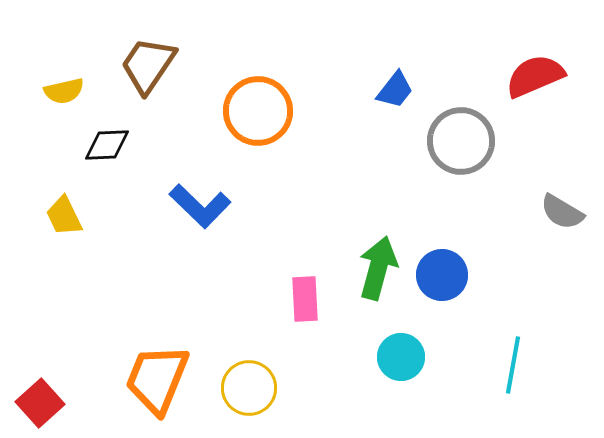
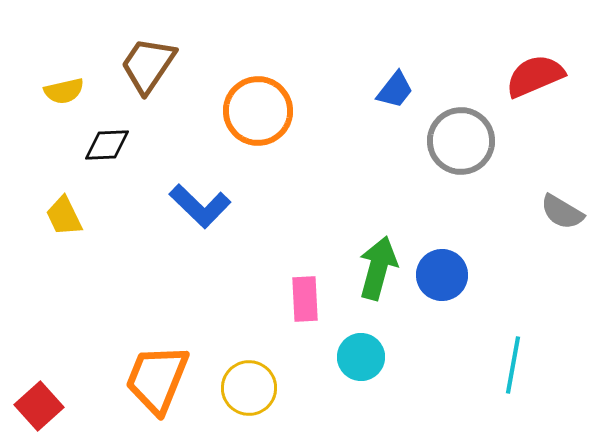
cyan circle: moved 40 px left
red square: moved 1 px left, 3 px down
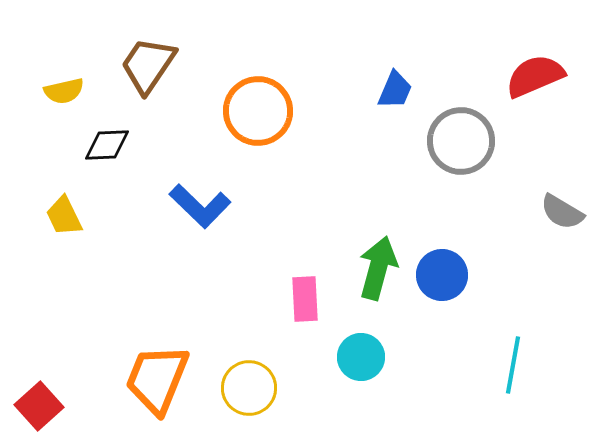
blue trapezoid: rotated 15 degrees counterclockwise
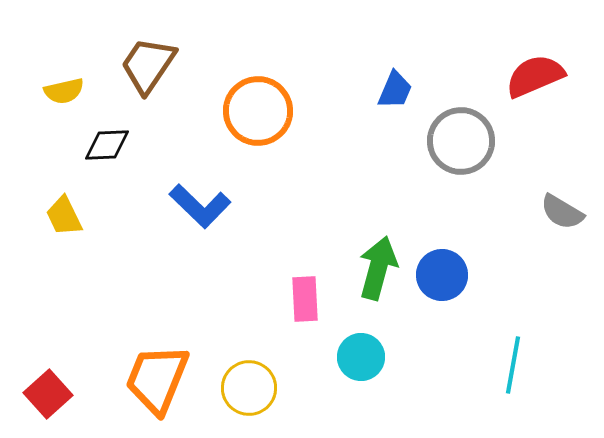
red square: moved 9 px right, 12 px up
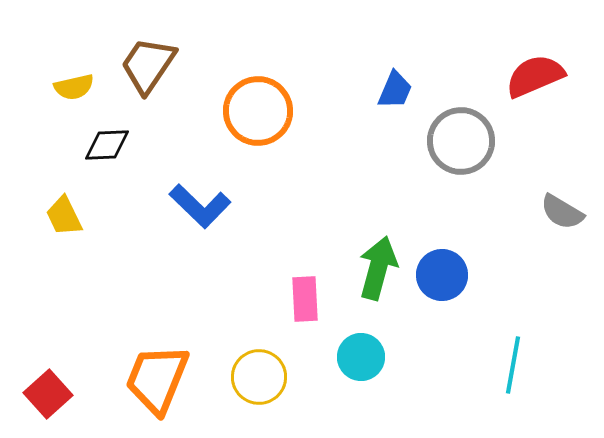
yellow semicircle: moved 10 px right, 4 px up
yellow circle: moved 10 px right, 11 px up
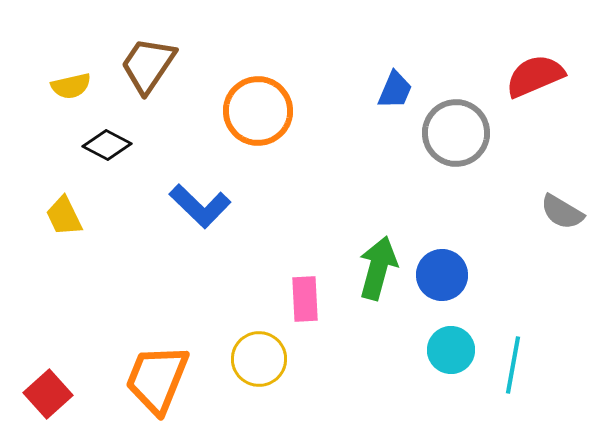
yellow semicircle: moved 3 px left, 1 px up
gray circle: moved 5 px left, 8 px up
black diamond: rotated 30 degrees clockwise
cyan circle: moved 90 px right, 7 px up
yellow circle: moved 18 px up
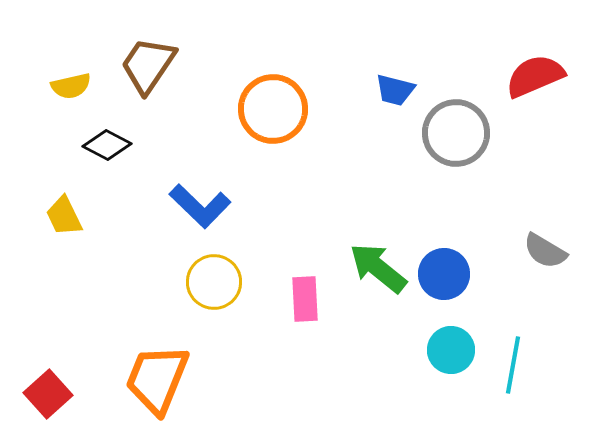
blue trapezoid: rotated 81 degrees clockwise
orange circle: moved 15 px right, 2 px up
gray semicircle: moved 17 px left, 39 px down
green arrow: rotated 66 degrees counterclockwise
blue circle: moved 2 px right, 1 px up
yellow circle: moved 45 px left, 77 px up
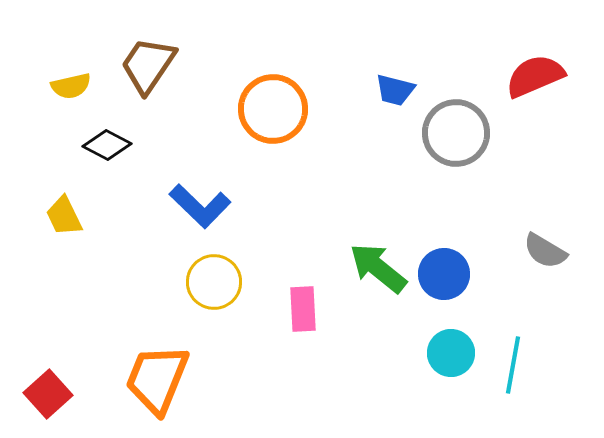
pink rectangle: moved 2 px left, 10 px down
cyan circle: moved 3 px down
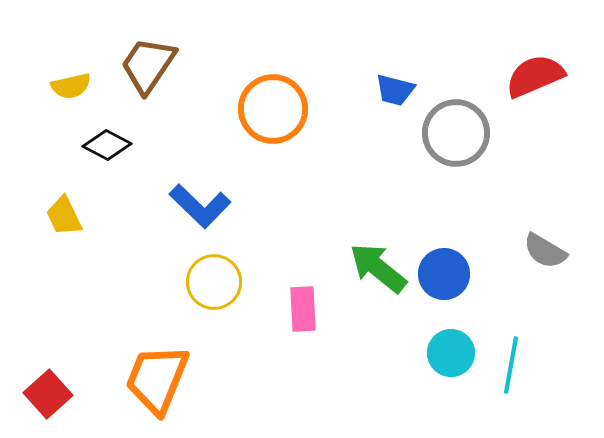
cyan line: moved 2 px left
